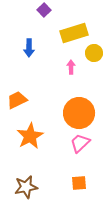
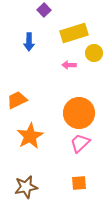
blue arrow: moved 6 px up
pink arrow: moved 2 px left, 2 px up; rotated 88 degrees counterclockwise
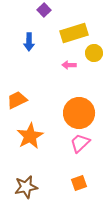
orange square: rotated 14 degrees counterclockwise
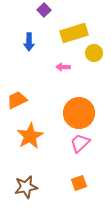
pink arrow: moved 6 px left, 2 px down
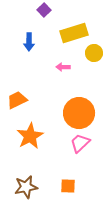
orange square: moved 11 px left, 3 px down; rotated 21 degrees clockwise
